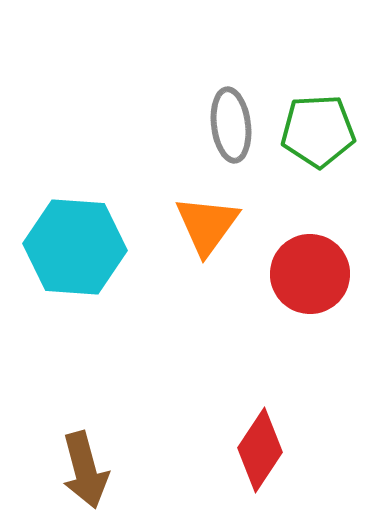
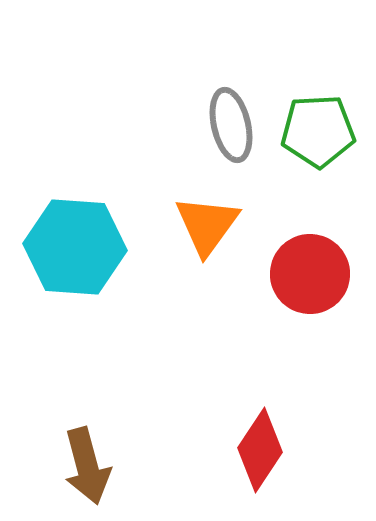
gray ellipse: rotated 6 degrees counterclockwise
brown arrow: moved 2 px right, 4 px up
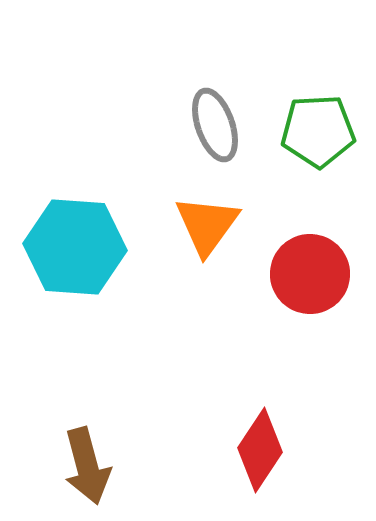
gray ellipse: moved 16 px left; rotated 6 degrees counterclockwise
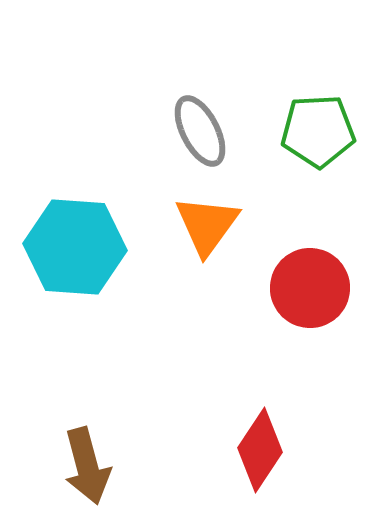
gray ellipse: moved 15 px left, 6 px down; rotated 8 degrees counterclockwise
red circle: moved 14 px down
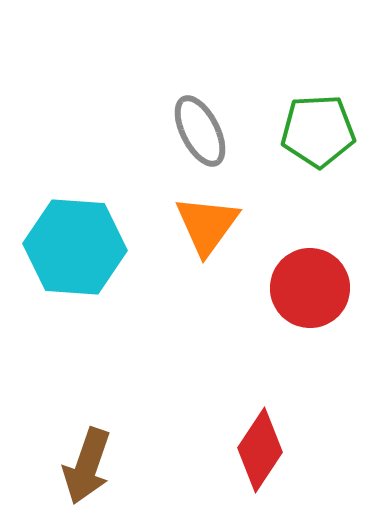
brown arrow: rotated 34 degrees clockwise
